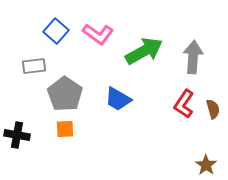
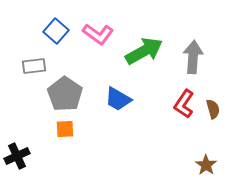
black cross: moved 21 px down; rotated 35 degrees counterclockwise
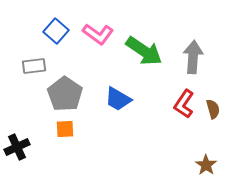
green arrow: rotated 63 degrees clockwise
black cross: moved 9 px up
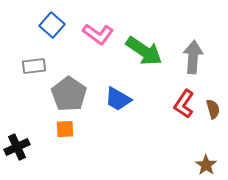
blue square: moved 4 px left, 6 px up
gray pentagon: moved 4 px right
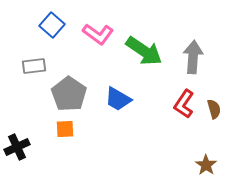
brown semicircle: moved 1 px right
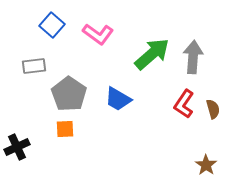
green arrow: moved 8 px right, 3 px down; rotated 75 degrees counterclockwise
brown semicircle: moved 1 px left
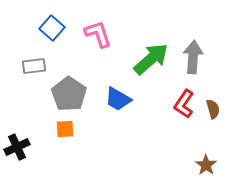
blue square: moved 3 px down
pink L-shape: rotated 144 degrees counterclockwise
green arrow: moved 1 px left, 5 px down
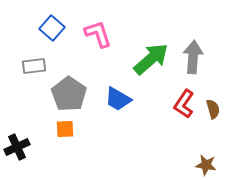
brown star: rotated 25 degrees counterclockwise
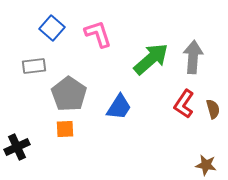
blue trapezoid: moved 1 px right, 8 px down; rotated 88 degrees counterclockwise
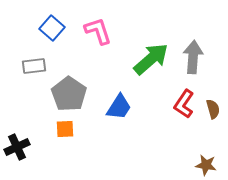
pink L-shape: moved 3 px up
